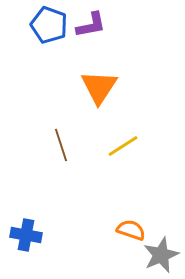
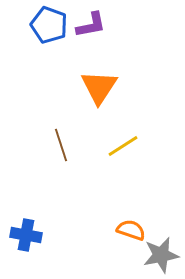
gray star: rotated 12 degrees clockwise
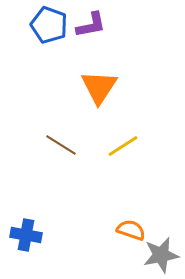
brown line: rotated 40 degrees counterclockwise
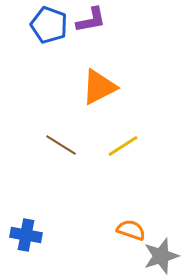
purple L-shape: moved 5 px up
orange triangle: rotated 30 degrees clockwise
gray star: moved 1 px down; rotated 6 degrees counterclockwise
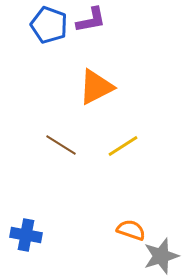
orange triangle: moved 3 px left
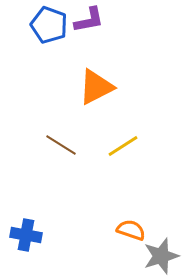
purple L-shape: moved 2 px left
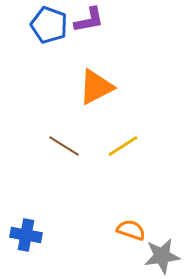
brown line: moved 3 px right, 1 px down
gray star: moved 1 px right; rotated 9 degrees clockwise
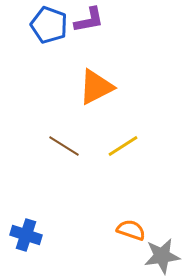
blue cross: rotated 8 degrees clockwise
